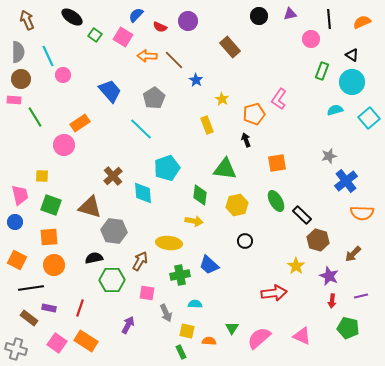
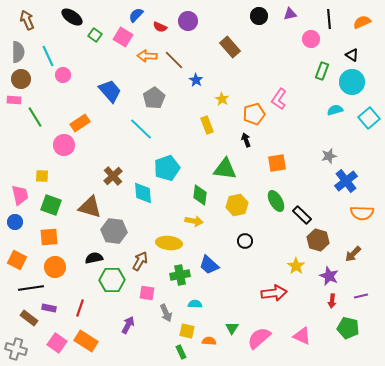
orange circle at (54, 265): moved 1 px right, 2 px down
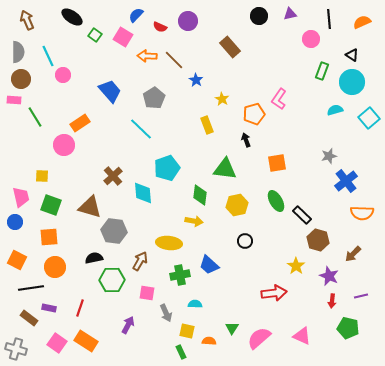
pink trapezoid at (20, 195): moved 1 px right, 2 px down
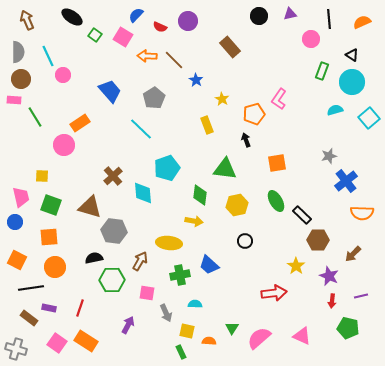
brown hexagon at (318, 240): rotated 15 degrees counterclockwise
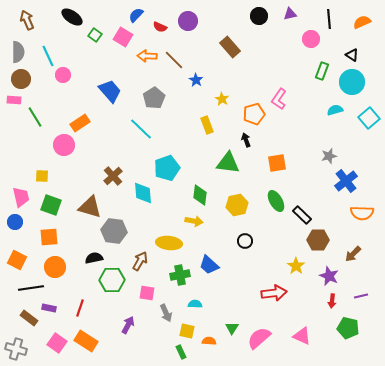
green triangle at (225, 169): moved 3 px right, 6 px up
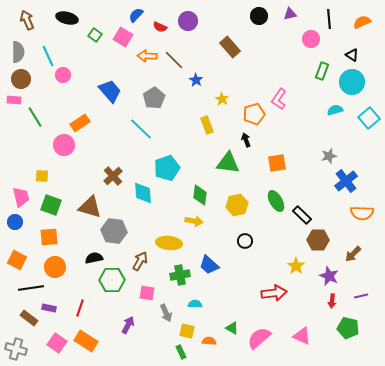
black ellipse at (72, 17): moved 5 px left, 1 px down; rotated 20 degrees counterclockwise
green triangle at (232, 328): rotated 32 degrees counterclockwise
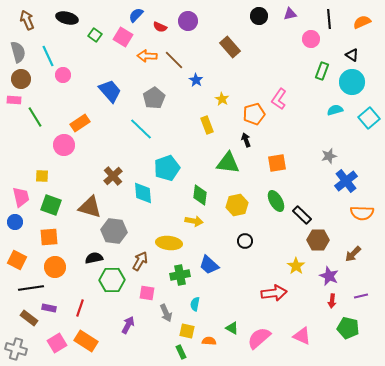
gray semicircle at (18, 52): rotated 15 degrees counterclockwise
cyan semicircle at (195, 304): rotated 80 degrees counterclockwise
pink square at (57, 343): rotated 24 degrees clockwise
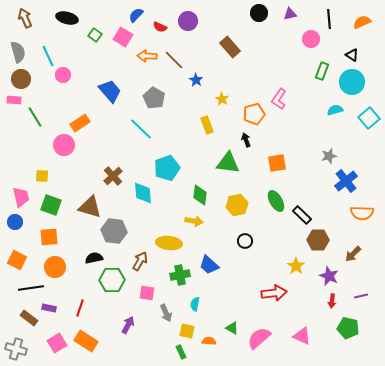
black circle at (259, 16): moved 3 px up
brown arrow at (27, 20): moved 2 px left, 2 px up
gray pentagon at (154, 98): rotated 10 degrees counterclockwise
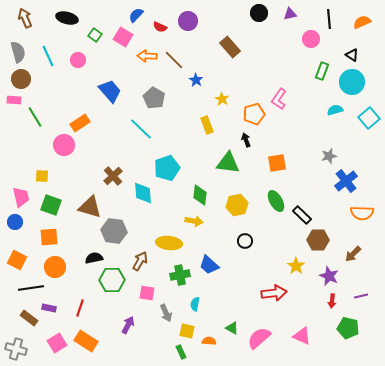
pink circle at (63, 75): moved 15 px right, 15 px up
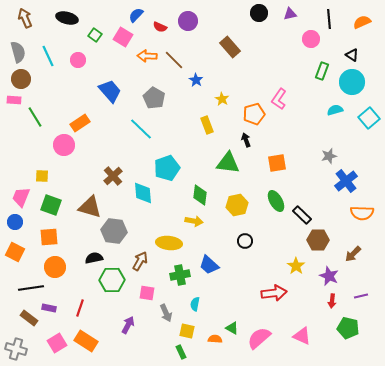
pink trapezoid at (21, 197): rotated 145 degrees counterclockwise
orange square at (17, 260): moved 2 px left, 8 px up
orange semicircle at (209, 341): moved 6 px right, 2 px up
